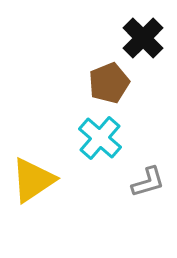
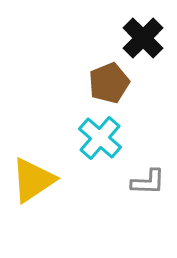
gray L-shape: rotated 18 degrees clockwise
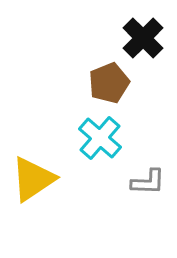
yellow triangle: moved 1 px up
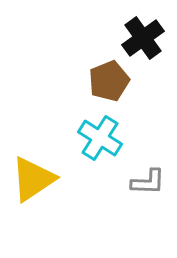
black cross: rotated 9 degrees clockwise
brown pentagon: moved 2 px up
cyan cross: rotated 9 degrees counterclockwise
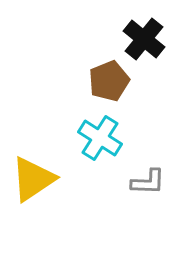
black cross: moved 1 px right, 1 px down; rotated 15 degrees counterclockwise
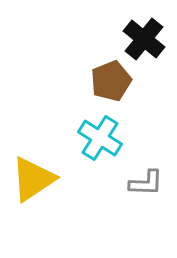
brown pentagon: moved 2 px right
gray L-shape: moved 2 px left, 1 px down
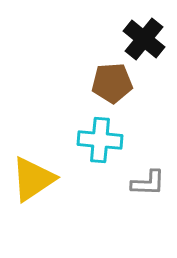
brown pentagon: moved 1 px right, 2 px down; rotated 18 degrees clockwise
cyan cross: moved 2 px down; rotated 27 degrees counterclockwise
gray L-shape: moved 2 px right
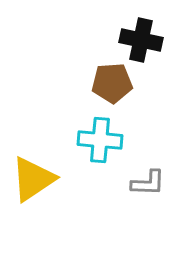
black cross: moved 3 px left, 1 px down; rotated 27 degrees counterclockwise
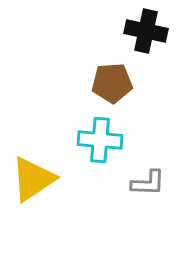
black cross: moved 5 px right, 9 px up
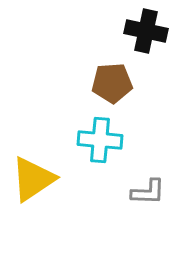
gray L-shape: moved 9 px down
